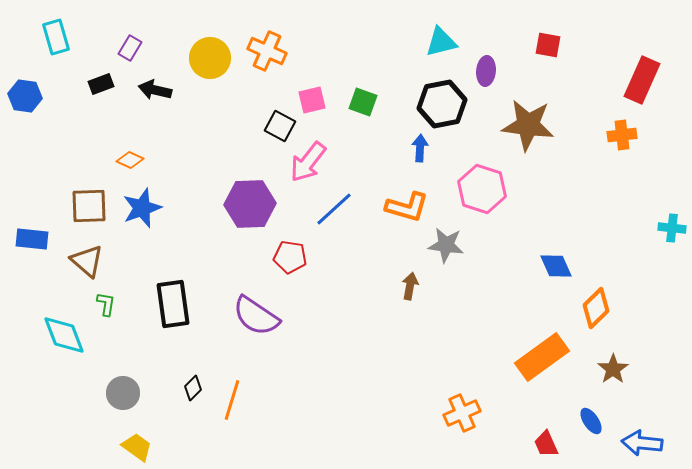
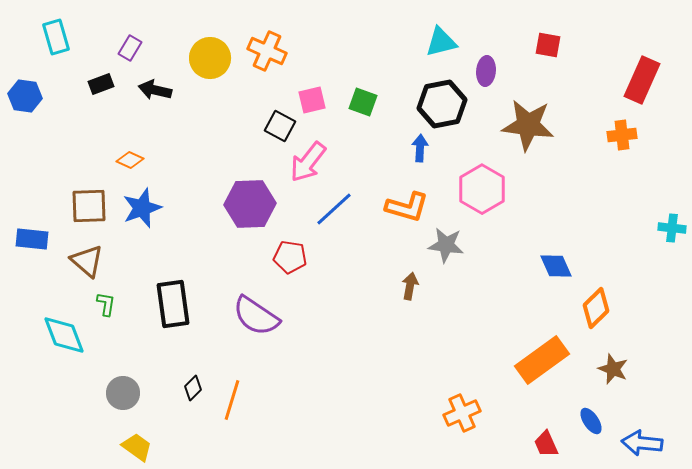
pink hexagon at (482, 189): rotated 12 degrees clockwise
orange rectangle at (542, 357): moved 3 px down
brown star at (613, 369): rotated 16 degrees counterclockwise
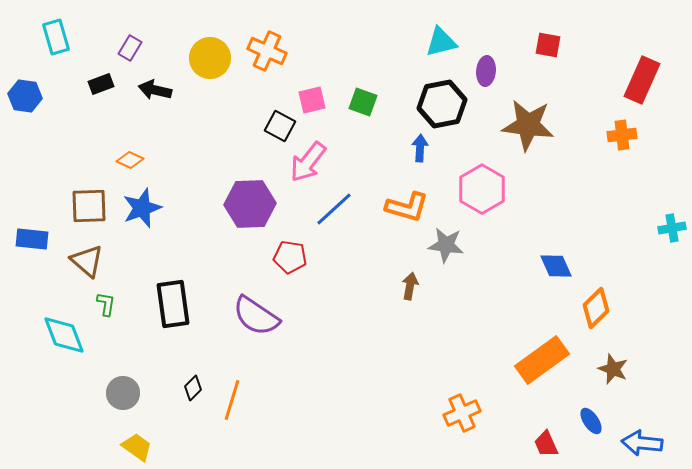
cyan cross at (672, 228): rotated 16 degrees counterclockwise
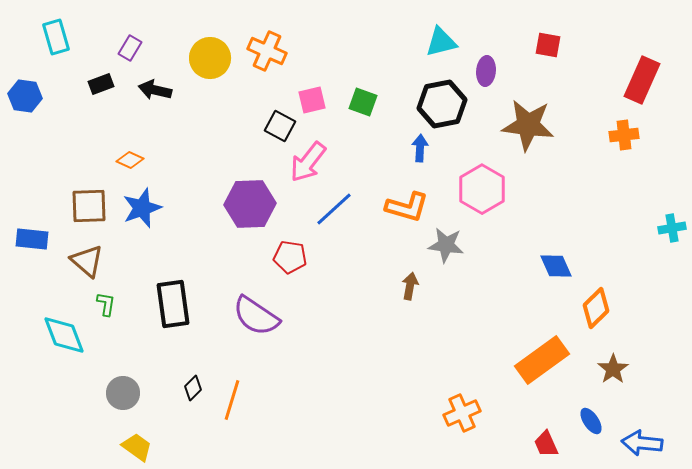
orange cross at (622, 135): moved 2 px right
brown star at (613, 369): rotated 16 degrees clockwise
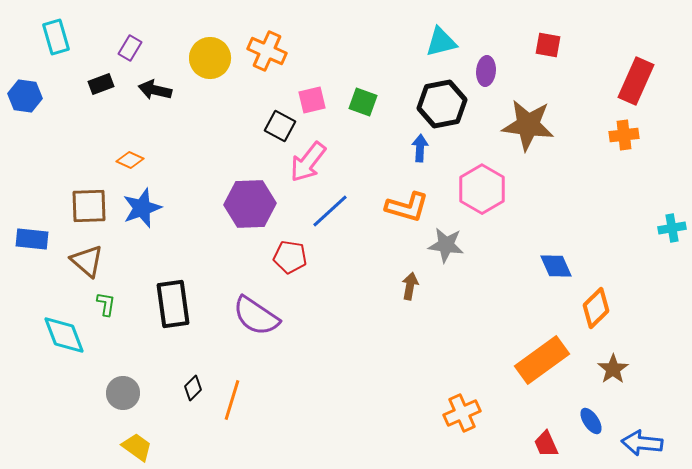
red rectangle at (642, 80): moved 6 px left, 1 px down
blue line at (334, 209): moved 4 px left, 2 px down
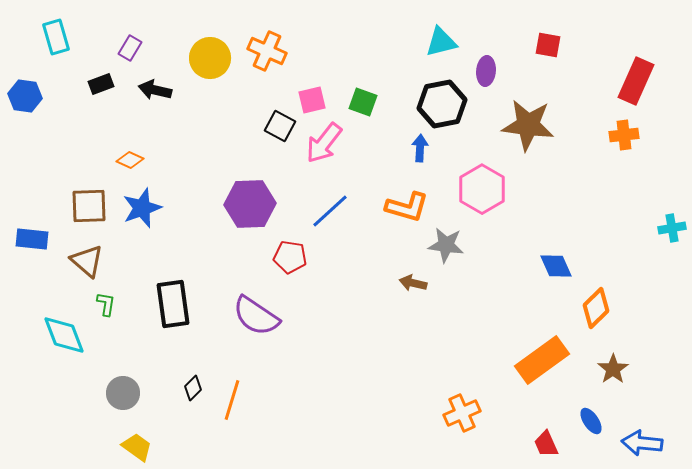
pink arrow at (308, 162): moved 16 px right, 19 px up
brown arrow at (410, 286): moved 3 px right, 3 px up; rotated 88 degrees counterclockwise
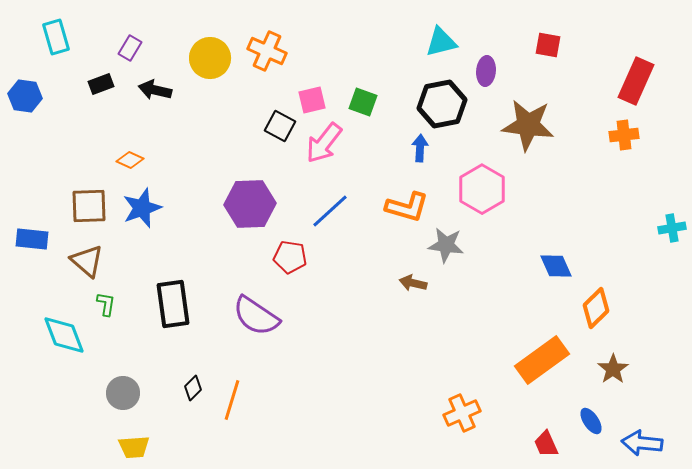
yellow trapezoid at (137, 447): moved 3 px left; rotated 140 degrees clockwise
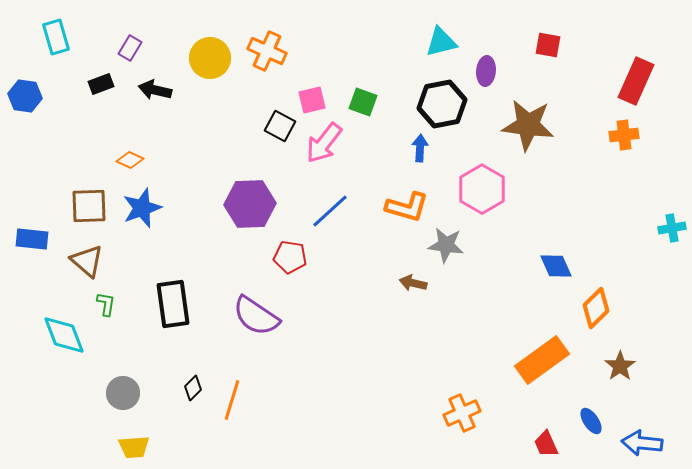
brown star at (613, 369): moved 7 px right, 3 px up
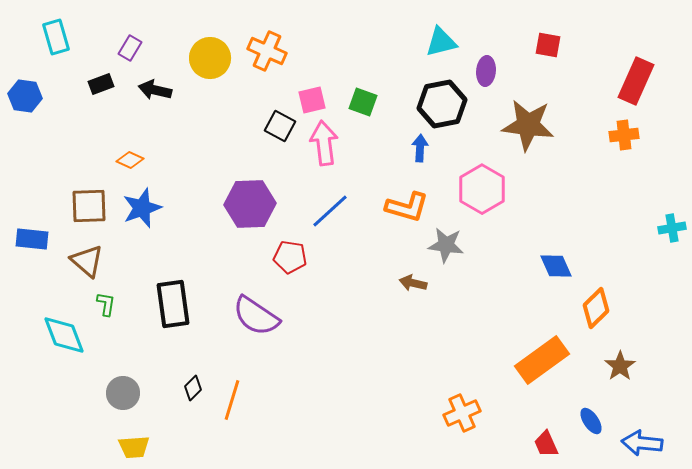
pink arrow at (324, 143): rotated 135 degrees clockwise
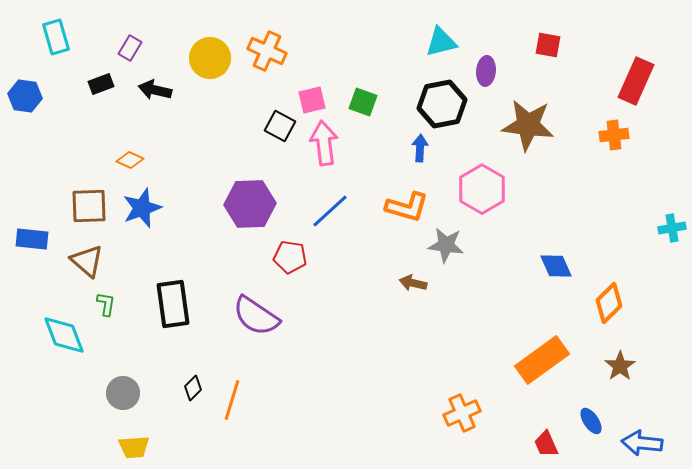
orange cross at (624, 135): moved 10 px left
orange diamond at (596, 308): moved 13 px right, 5 px up
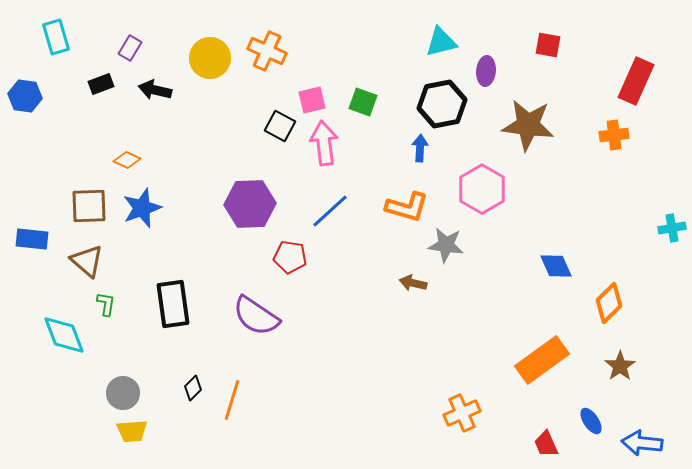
orange diamond at (130, 160): moved 3 px left
yellow trapezoid at (134, 447): moved 2 px left, 16 px up
